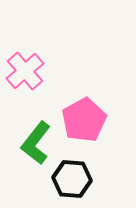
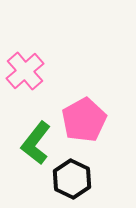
black hexagon: rotated 21 degrees clockwise
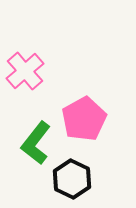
pink pentagon: moved 1 px up
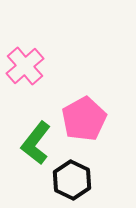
pink cross: moved 5 px up
black hexagon: moved 1 px down
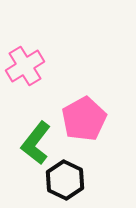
pink cross: rotated 9 degrees clockwise
black hexagon: moved 7 px left
